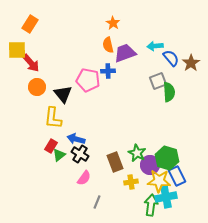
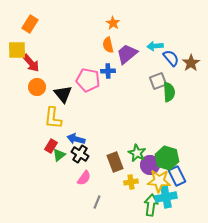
purple trapezoid: moved 2 px right, 1 px down; rotated 20 degrees counterclockwise
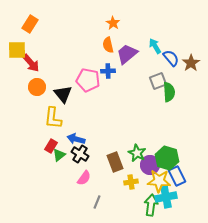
cyan arrow: rotated 63 degrees clockwise
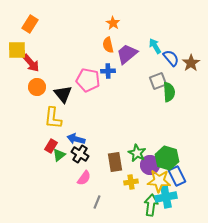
brown rectangle: rotated 12 degrees clockwise
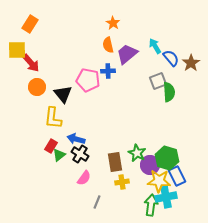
yellow cross: moved 9 px left
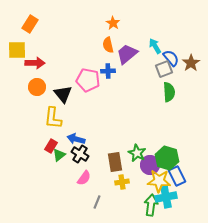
red arrow: moved 4 px right; rotated 48 degrees counterclockwise
gray square: moved 6 px right, 12 px up
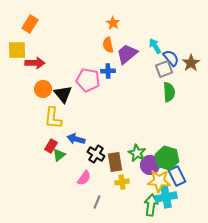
orange circle: moved 6 px right, 2 px down
black cross: moved 16 px right
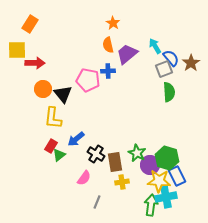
blue arrow: rotated 54 degrees counterclockwise
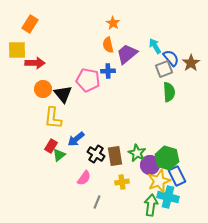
brown rectangle: moved 6 px up
yellow star: rotated 25 degrees counterclockwise
cyan cross: moved 2 px right; rotated 25 degrees clockwise
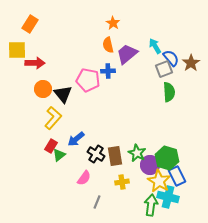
yellow L-shape: rotated 145 degrees counterclockwise
yellow star: rotated 20 degrees counterclockwise
